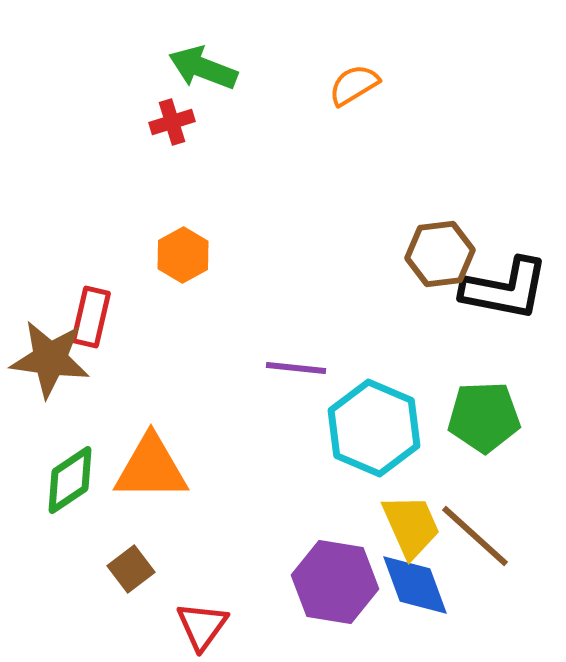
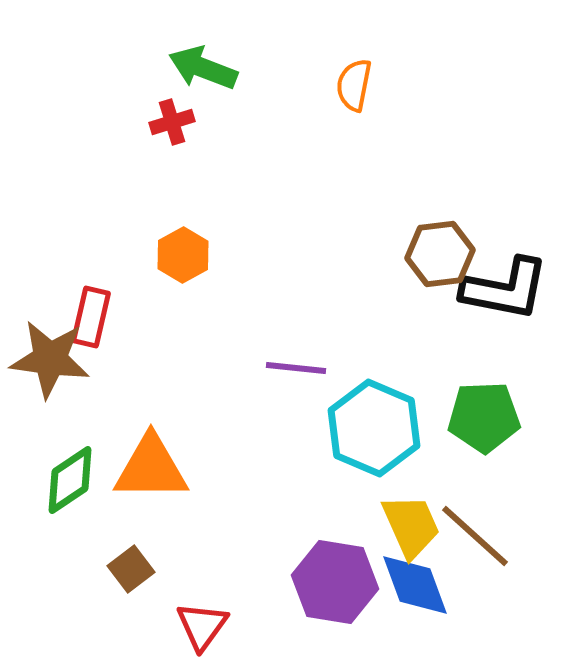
orange semicircle: rotated 48 degrees counterclockwise
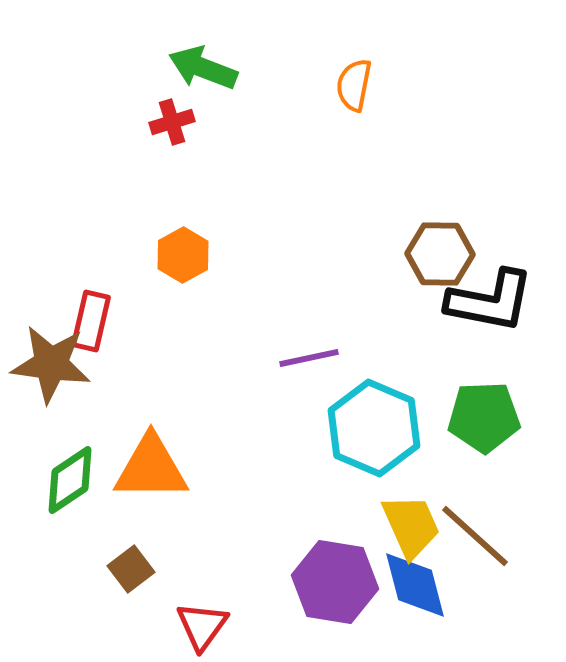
brown hexagon: rotated 8 degrees clockwise
black L-shape: moved 15 px left, 12 px down
red rectangle: moved 4 px down
brown star: moved 1 px right, 5 px down
purple line: moved 13 px right, 10 px up; rotated 18 degrees counterclockwise
blue diamond: rotated 6 degrees clockwise
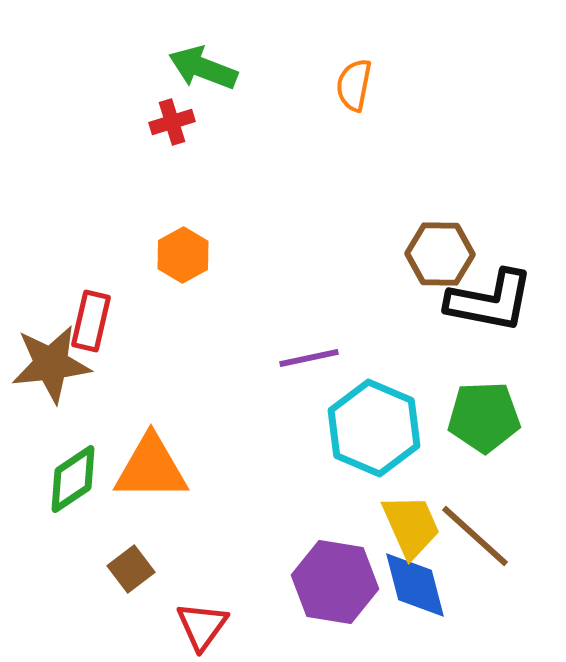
brown star: rotated 14 degrees counterclockwise
green diamond: moved 3 px right, 1 px up
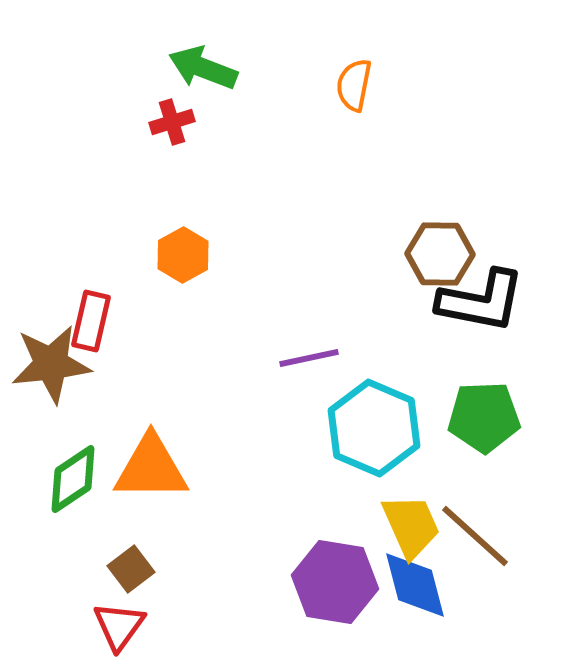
black L-shape: moved 9 px left
red triangle: moved 83 px left
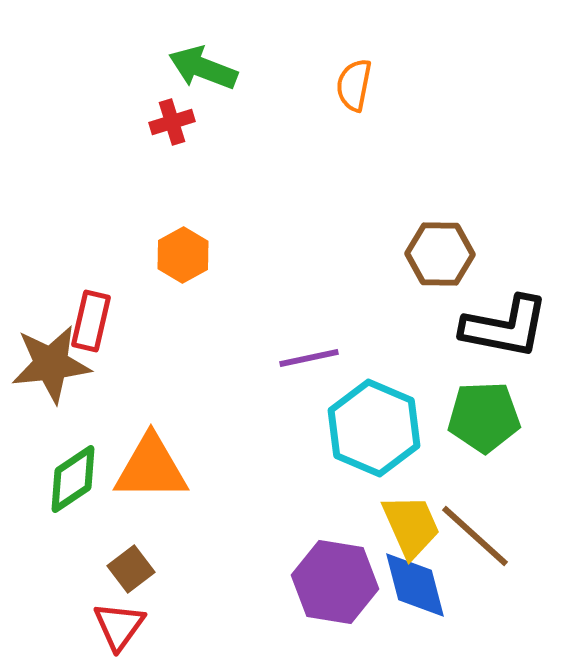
black L-shape: moved 24 px right, 26 px down
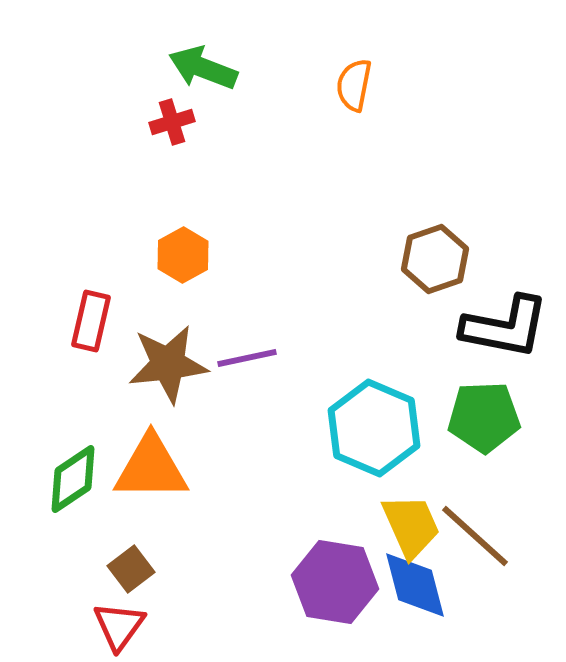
brown hexagon: moved 5 px left, 5 px down; rotated 20 degrees counterclockwise
purple line: moved 62 px left
brown star: moved 117 px right
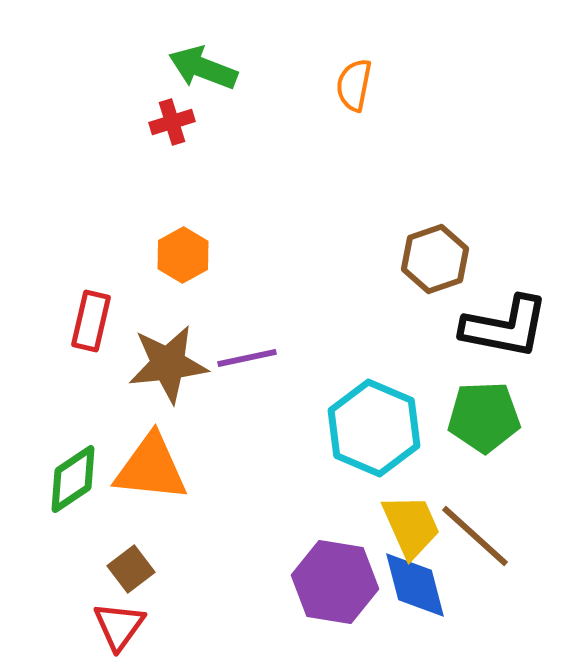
orange triangle: rotated 6 degrees clockwise
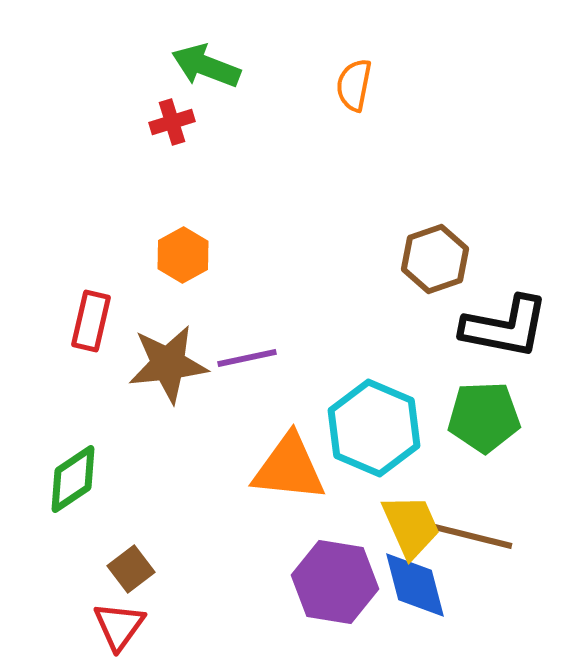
green arrow: moved 3 px right, 2 px up
orange triangle: moved 138 px right
brown line: moved 4 px left; rotated 28 degrees counterclockwise
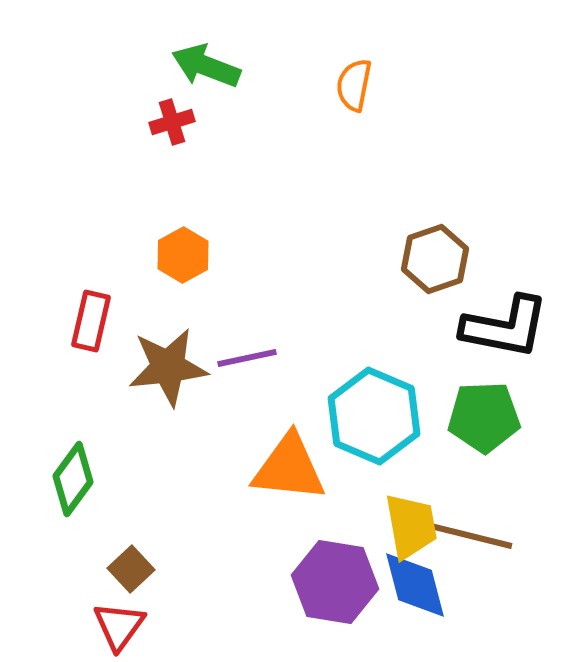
brown star: moved 3 px down
cyan hexagon: moved 12 px up
green diamond: rotated 20 degrees counterclockwise
yellow trapezoid: rotated 14 degrees clockwise
brown square: rotated 6 degrees counterclockwise
